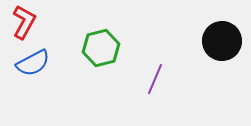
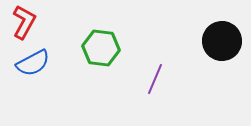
green hexagon: rotated 21 degrees clockwise
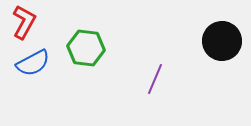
green hexagon: moved 15 px left
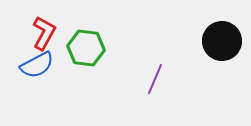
red L-shape: moved 20 px right, 11 px down
blue semicircle: moved 4 px right, 2 px down
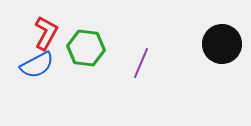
red L-shape: moved 2 px right
black circle: moved 3 px down
purple line: moved 14 px left, 16 px up
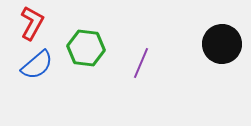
red L-shape: moved 14 px left, 10 px up
blue semicircle: rotated 12 degrees counterclockwise
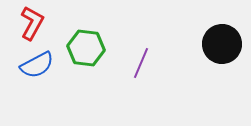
blue semicircle: rotated 12 degrees clockwise
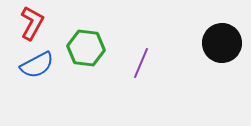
black circle: moved 1 px up
